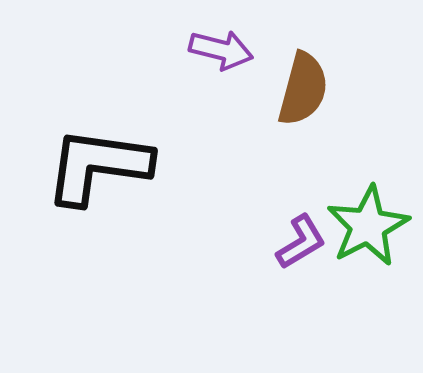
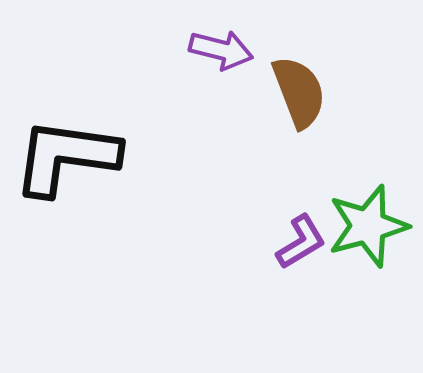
brown semicircle: moved 4 px left, 3 px down; rotated 36 degrees counterclockwise
black L-shape: moved 32 px left, 9 px up
green star: rotated 12 degrees clockwise
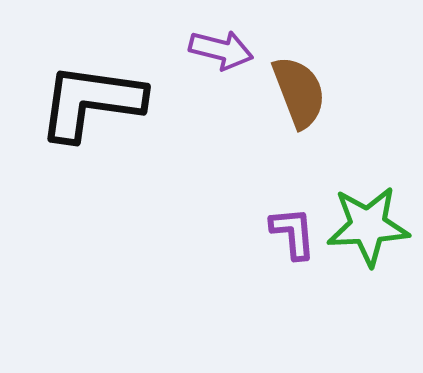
black L-shape: moved 25 px right, 55 px up
green star: rotated 12 degrees clockwise
purple L-shape: moved 8 px left, 9 px up; rotated 64 degrees counterclockwise
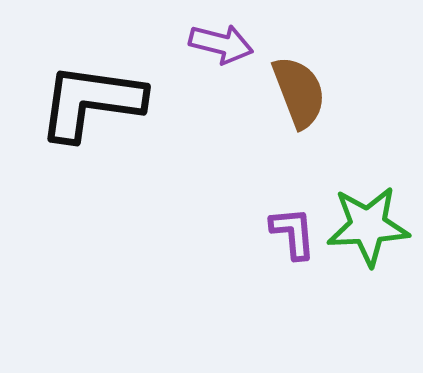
purple arrow: moved 6 px up
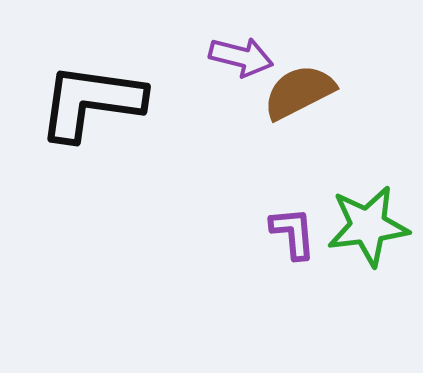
purple arrow: moved 20 px right, 13 px down
brown semicircle: rotated 96 degrees counterclockwise
green star: rotated 4 degrees counterclockwise
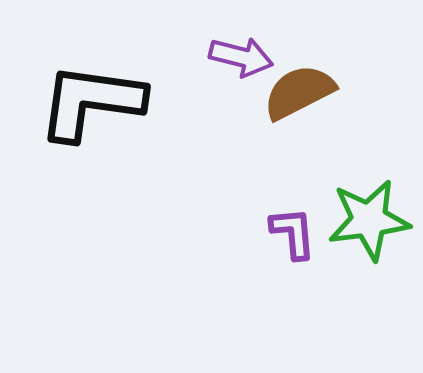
green star: moved 1 px right, 6 px up
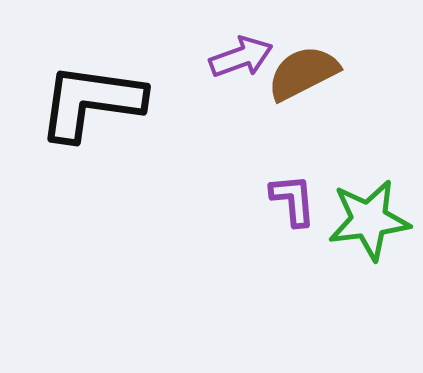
purple arrow: rotated 34 degrees counterclockwise
brown semicircle: moved 4 px right, 19 px up
purple L-shape: moved 33 px up
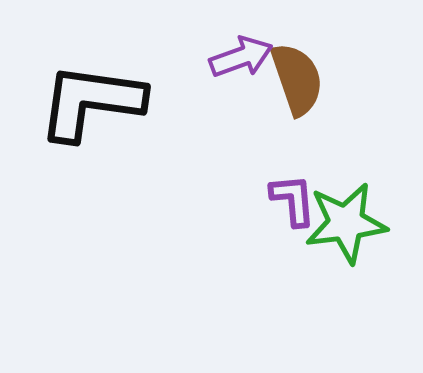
brown semicircle: moved 6 px left, 6 px down; rotated 98 degrees clockwise
green star: moved 23 px left, 3 px down
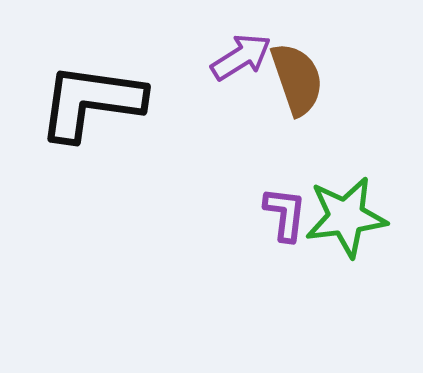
purple arrow: rotated 12 degrees counterclockwise
purple L-shape: moved 8 px left, 14 px down; rotated 12 degrees clockwise
green star: moved 6 px up
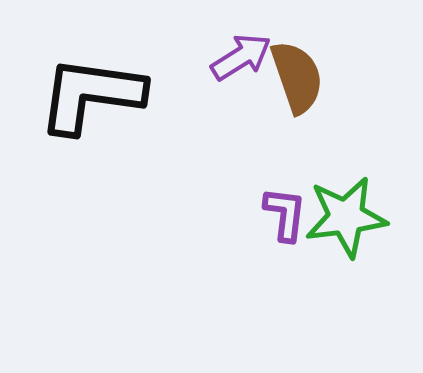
brown semicircle: moved 2 px up
black L-shape: moved 7 px up
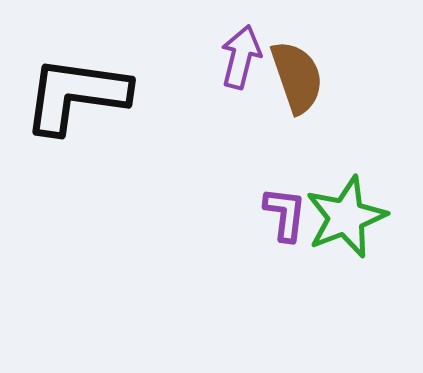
purple arrow: rotated 44 degrees counterclockwise
black L-shape: moved 15 px left
green star: rotated 14 degrees counterclockwise
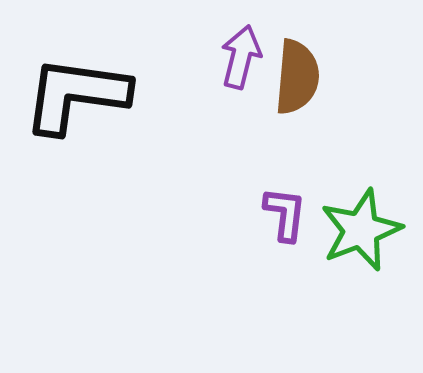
brown semicircle: rotated 24 degrees clockwise
green star: moved 15 px right, 13 px down
